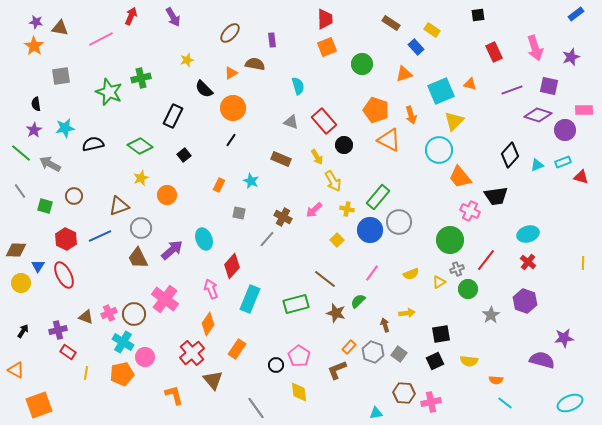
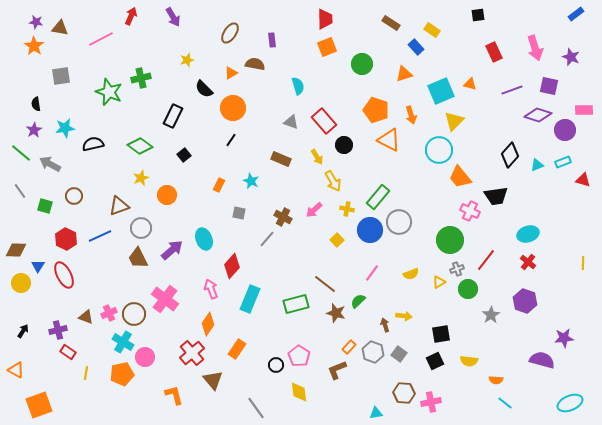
brown ellipse at (230, 33): rotated 10 degrees counterclockwise
purple star at (571, 57): rotated 30 degrees counterclockwise
red triangle at (581, 177): moved 2 px right, 3 px down
brown line at (325, 279): moved 5 px down
yellow arrow at (407, 313): moved 3 px left, 3 px down; rotated 14 degrees clockwise
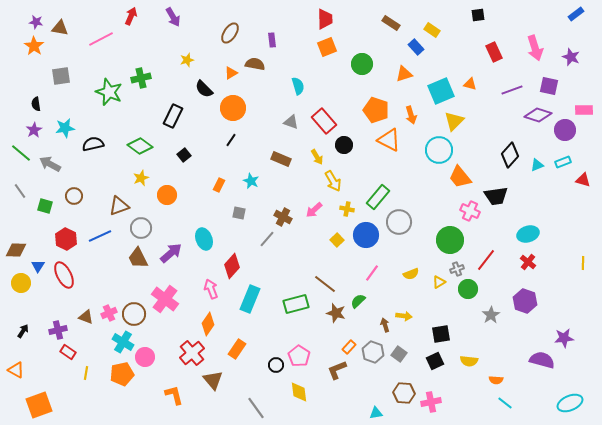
blue circle at (370, 230): moved 4 px left, 5 px down
purple arrow at (172, 250): moved 1 px left, 3 px down
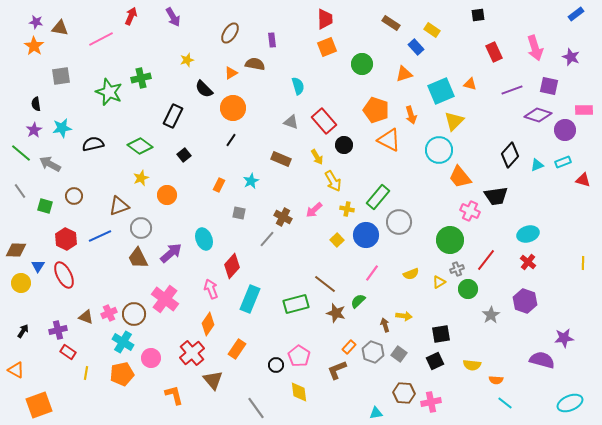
cyan star at (65, 128): moved 3 px left
cyan star at (251, 181): rotated 21 degrees clockwise
pink circle at (145, 357): moved 6 px right, 1 px down
yellow semicircle at (469, 361): moved 3 px right, 4 px down
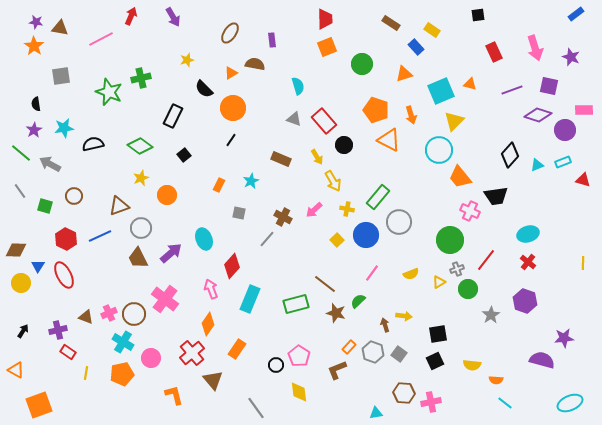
gray triangle at (291, 122): moved 3 px right, 3 px up
cyan star at (62, 128): moved 2 px right
black square at (441, 334): moved 3 px left
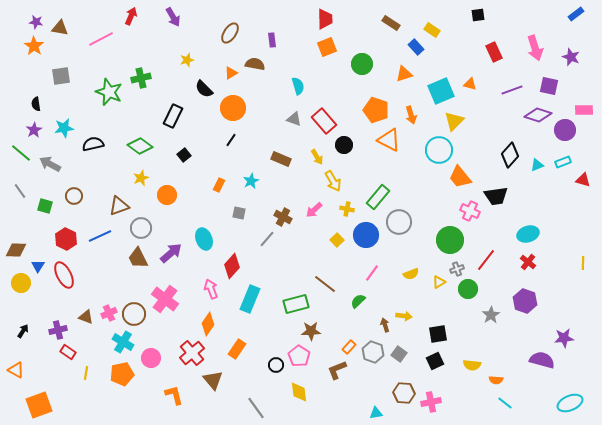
brown star at (336, 313): moved 25 px left, 18 px down; rotated 18 degrees counterclockwise
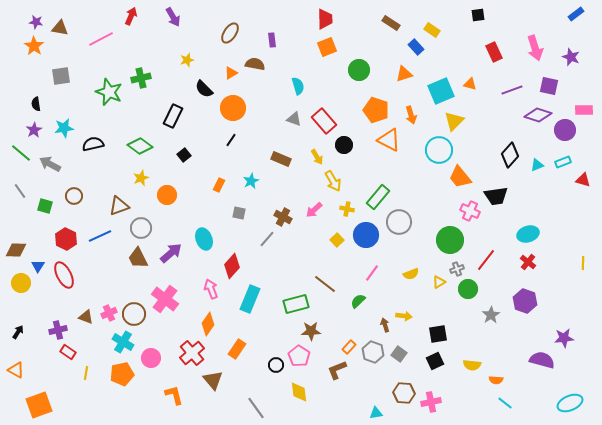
green circle at (362, 64): moved 3 px left, 6 px down
black arrow at (23, 331): moved 5 px left, 1 px down
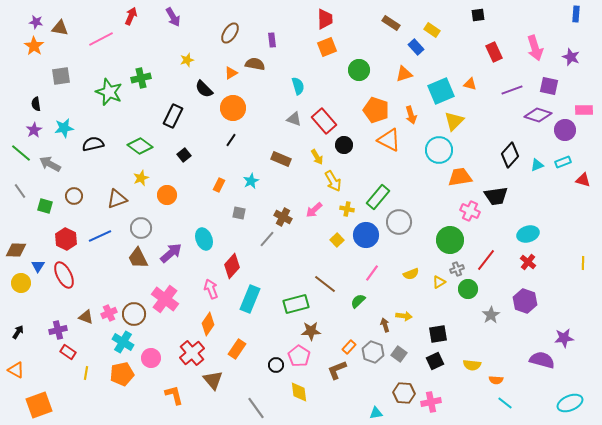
blue rectangle at (576, 14): rotated 49 degrees counterclockwise
orange trapezoid at (460, 177): rotated 120 degrees clockwise
brown triangle at (119, 206): moved 2 px left, 7 px up
